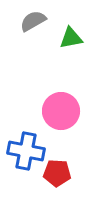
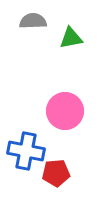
gray semicircle: rotated 28 degrees clockwise
pink circle: moved 4 px right
red pentagon: moved 1 px left; rotated 8 degrees counterclockwise
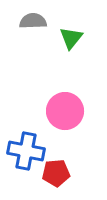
green triangle: rotated 40 degrees counterclockwise
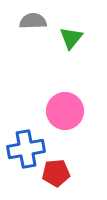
blue cross: moved 2 px up; rotated 21 degrees counterclockwise
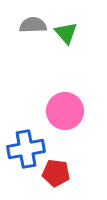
gray semicircle: moved 4 px down
green triangle: moved 5 px left, 5 px up; rotated 20 degrees counterclockwise
red pentagon: rotated 12 degrees clockwise
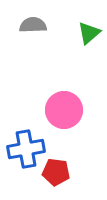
green triangle: moved 23 px right; rotated 30 degrees clockwise
pink circle: moved 1 px left, 1 px up
red pentagon: moved 1 px up
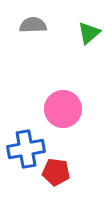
pink circle: moved 1 px left, 1 px up
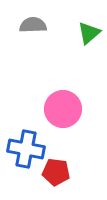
blue cross: rotated 21 degrees clockwise
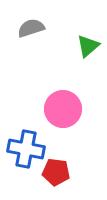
gray semicircle: moved 2 px left, 3 px down; rotated 16 degrees counterclockwise
green triangle: moved 1 px left, 13 px down
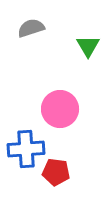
green triangle: rotated 20 degrees counterclockwise
pink circle: moved 3 px left
blue cross: rotated 15 degrees counterclockwise
